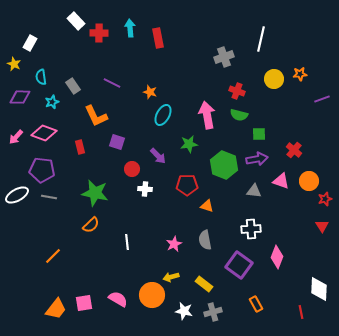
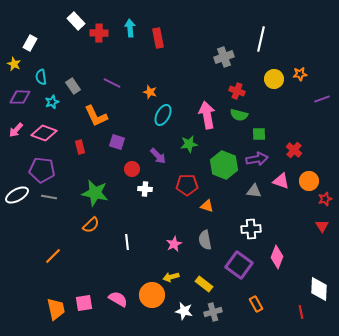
pink arrow at (16, 137): moved 7 px up
orange trapezoid at (56, 309): rotated 50 degrees counterclockwise
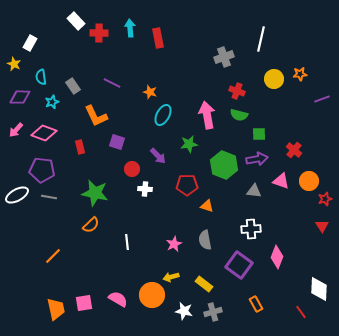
red line at (301, 312): rotated 24 degrees counterclockwise
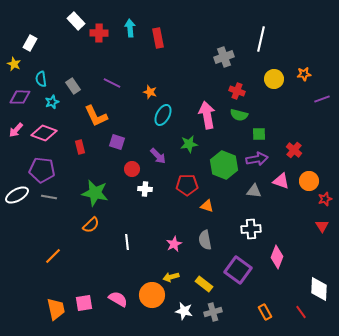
orange star at (300, 74): moved 4 px right
cyan semicircle at (41, 77): moved 2 px down
purple square at (239, 265): moved 1 px left, 5 px down
orange rectangle at (256, 304): moved 9 px right, 8 px down
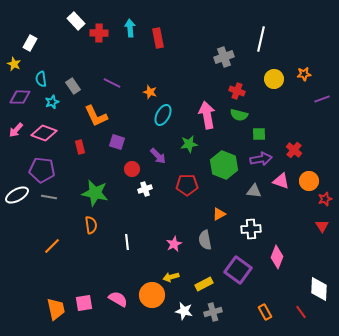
purple arrow at (257, 159): moved 4 px right
white cross at (145, 189): rotated 24 degrees counterclockwise
orange triangle at (207, 206): moved 12 px right, 8 px down; rotated 48 degrees counterclockwise
orange semicircle at (91, 225): rotated 54 degrees counterclockwise
orange line at (53, 256): moved 1 px left, 10 px up
yellow rectangle at (204, 284): rotated 66 degrees counterclockwise
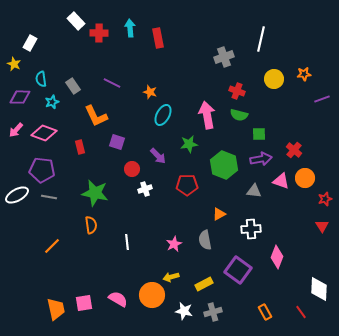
orange circle at (309, 181): moved 4 px left, 3 px up
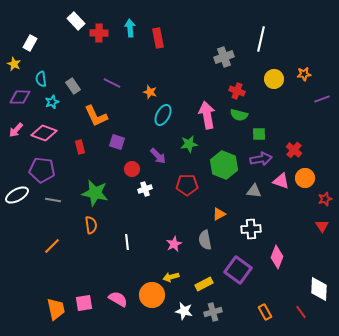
gray line at (49, 197): moved 4 px right, 3 px down
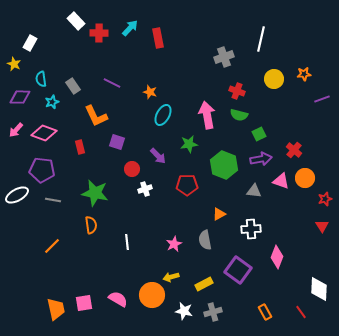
cyan arrow at (130, 28): rotated 48 degrees clockwise
green square at (259, 134): rotated 24 degrees counterclockwise
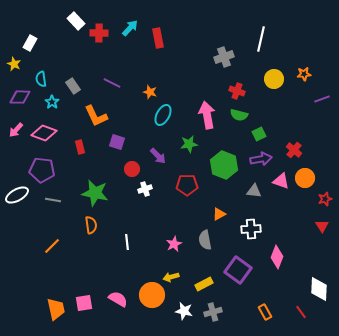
cyan star at (52, 102): rotated 16 degrees counterclockwise
